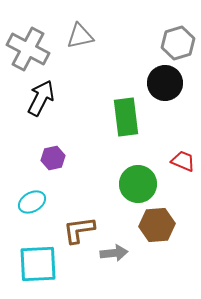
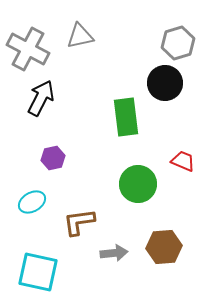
brown hexagon: moved 7 px right, 22 px down
brown L-shape: moved 8 px up
cyan square: moved 8 px down; rotated 15 degrees clockwise
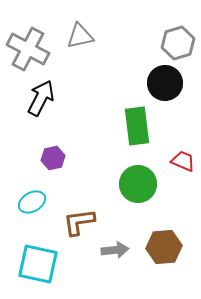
green rectangle: moved 11 px right, 9 px down
gray arrow: moved 1 px right, 3 px up
cyan square: moved 8 px up
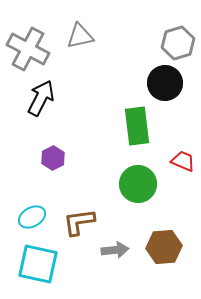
purple hexagon: rotated 15 degrees counterclockwise
cyan ellipse: moved 15 px down
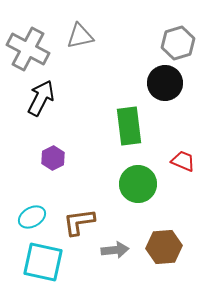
green rectangle: moved 8 px left
cyan square: moved 5 px right, 2 px up
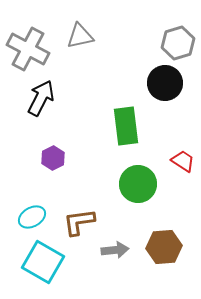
green rectangle: moved 3 px left
red trapezoid: rotated 10 degrees clockwise
cyan square: rotated 18 degrees clockwise
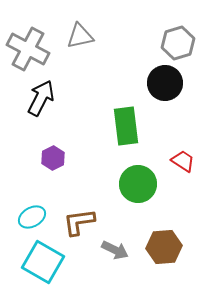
gray arrow: rotated 32 degrees clockwise
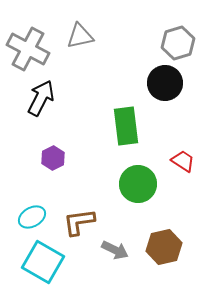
brown hexagon: rotated 8 degrees counterclockwise
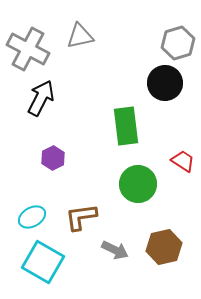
brown L-shape: moved 2 px right, 5 px up
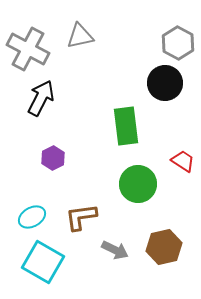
gray hexagon: rotated 16 degrees counterclockwise
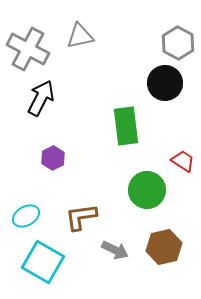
green circle: moved 9 px right, 6 px down
cyan ellipse: moved 6 px left, 1 px up
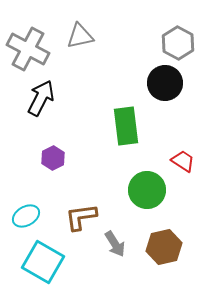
gray arrow: moved 6 px up; rotated 32 degrees clockwise
